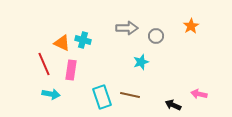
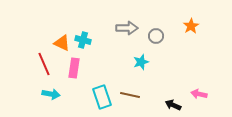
pink rectangle: moved 3 px right, 2 px up
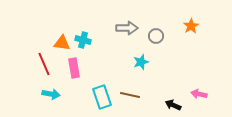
orange triangle: rotated 18 degrees counterclockwise
pink rectangle: rotated 18 degrees counterclockwise
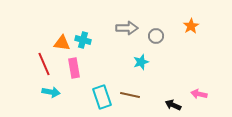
cyan arrow: moved 2 px up
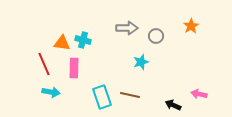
pink rectangle: rotated 12 degrees clockwise
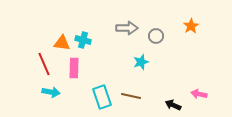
brown line: moved 1 px right, 1 px down
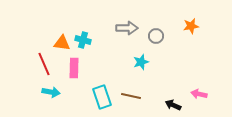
orange star: rotated 21 degrees clockwise
